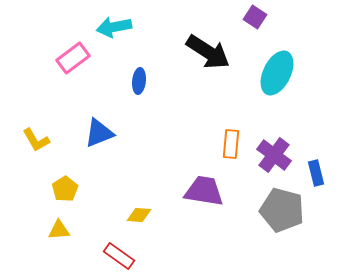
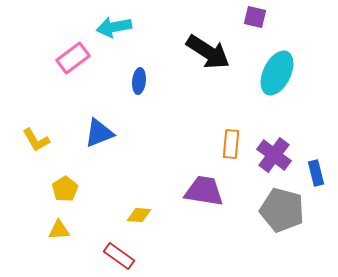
purple square: rotated 20 degrees counterclockwise
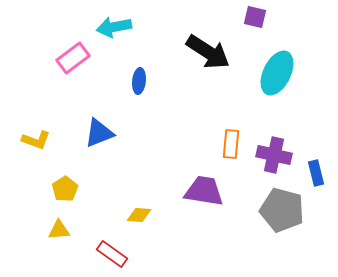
yellow L-shape: rotated 40 degrees counterclockwise
purple cross: rotated 24 degrees counterclockwise
red rectangle: moved 7 px left, 2 px up
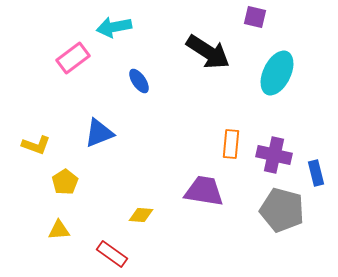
blue ellipse: rotated 40 degrees counterclockwise
yellow L-shape: moved 5 px down
yellow pentagon: moved 7 px up
yellow diamond: moved 2 px right
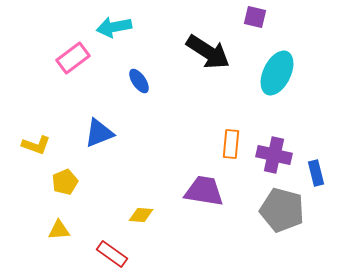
yellow pentagon: rotated 10 degrees clockwise
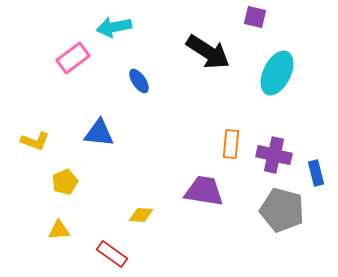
blue triangle: rotated 28 degrees clockwise
yellow L-shape: moved 1 px left, 4 px up
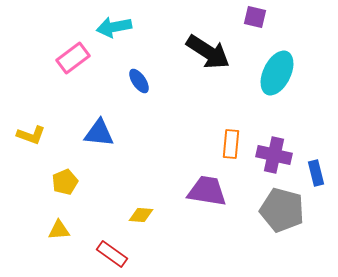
yellow L-shape: moved 4 px left, 6 px up
purple trapezoid: moved 3 px right
